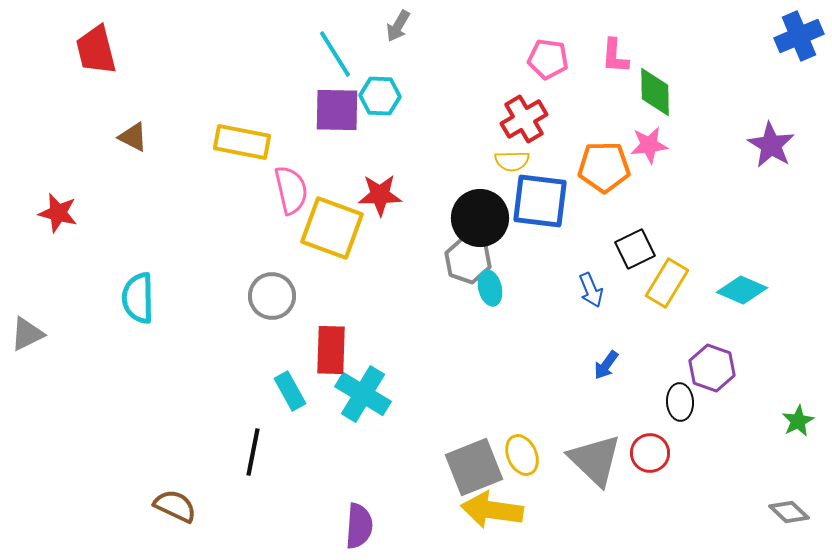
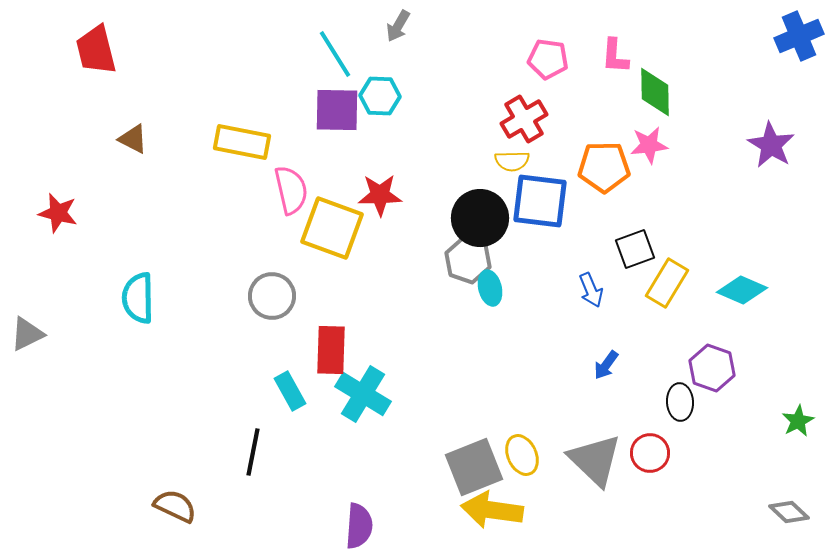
brown triangle at (133, 137): moved 2 px down
black square at (635, 249): rotated 6 degrees clockwise
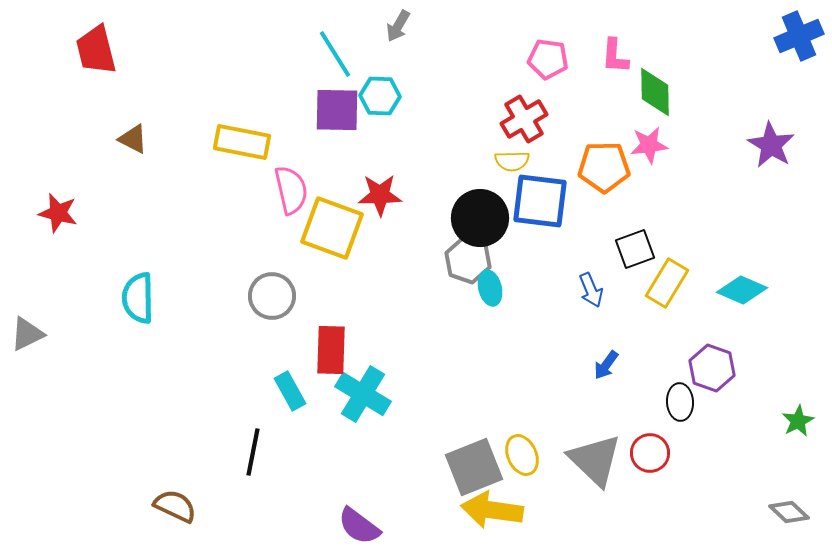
purple semicircle at (359, 526): rotated 123 degrees clockwise
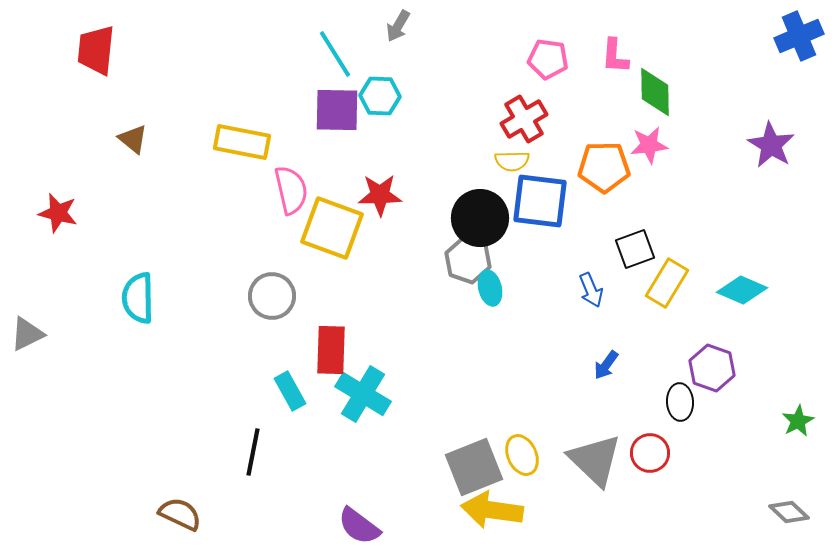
red trapezoid at (96, 50): rotated 20 degrees clockwise
brown triangle at (133, 139): rotated 12 degrees clockwise
brown semicircle at (175, 506): moved 5 px right, 8 px down
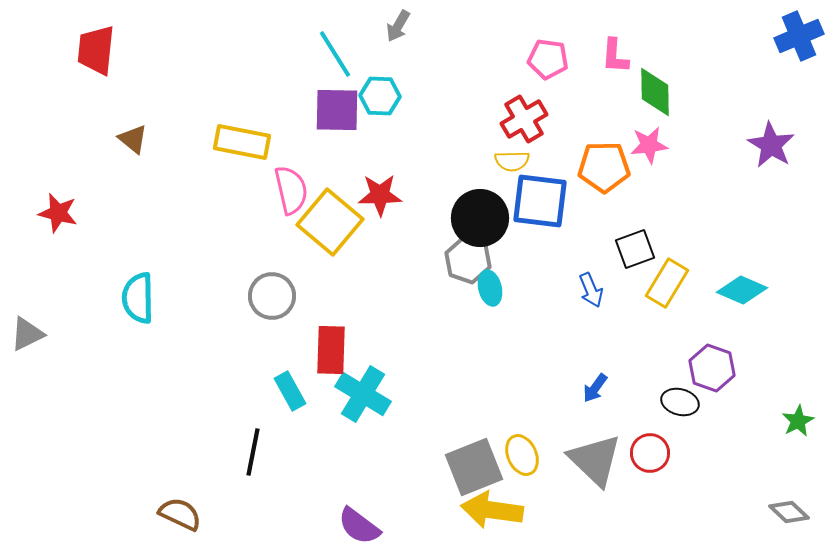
yellow square at (332, 228): moved 2 px left, 6 px up; rotated 20 degrees clockwise
blue arrow at (606, 365): moved 11 px left, 23 px down
black ellipse at (680, 402): rotated 72 degrees counterclockwise
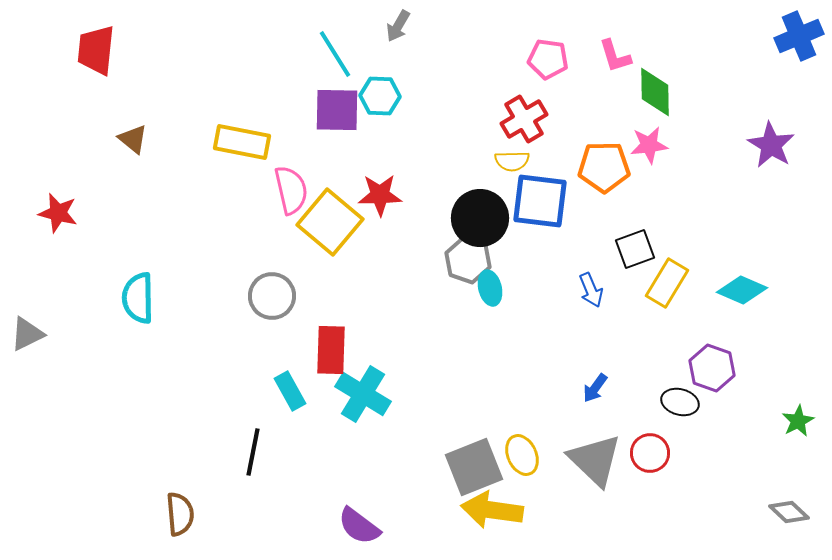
pink L-shape at (615, 56): rotated 21 degrees counterclockwise
brown semicircle at (180, 514): rotated 60 degrees clockwise
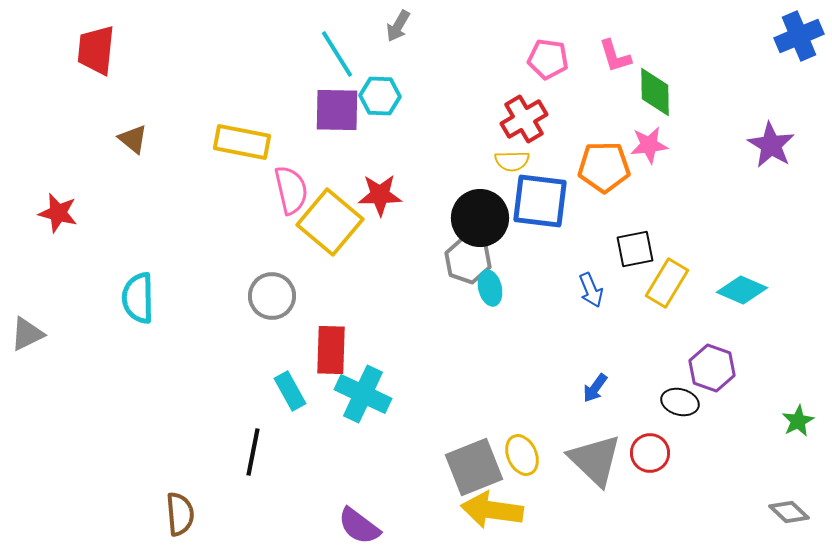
cyan line at (335, 54): moved 2 px right
black square at (635, 249): rotated 9 degrees clockwise
cyan cross at (363, 394): rotated 6 degrees counterclockwise
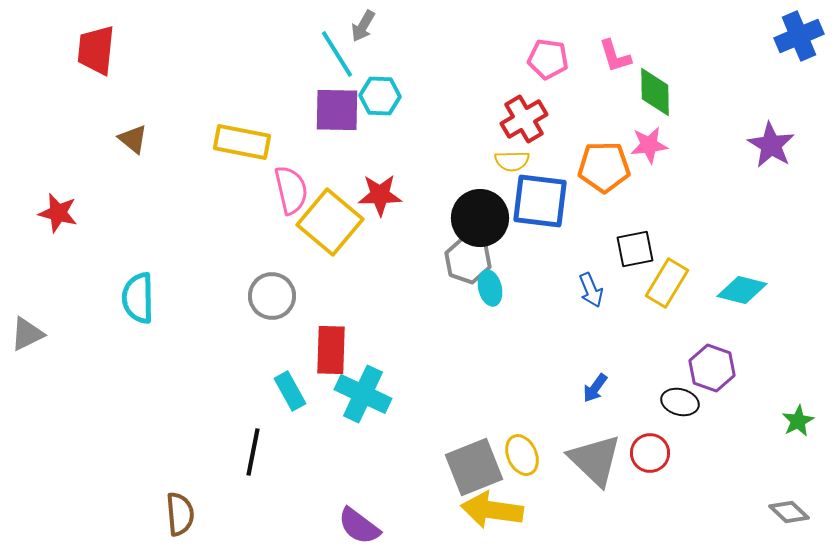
gray arrow at (398, 26): moved 35 px left
cyan diamond at (742, 290): rotated 9 degrees counterclockwise
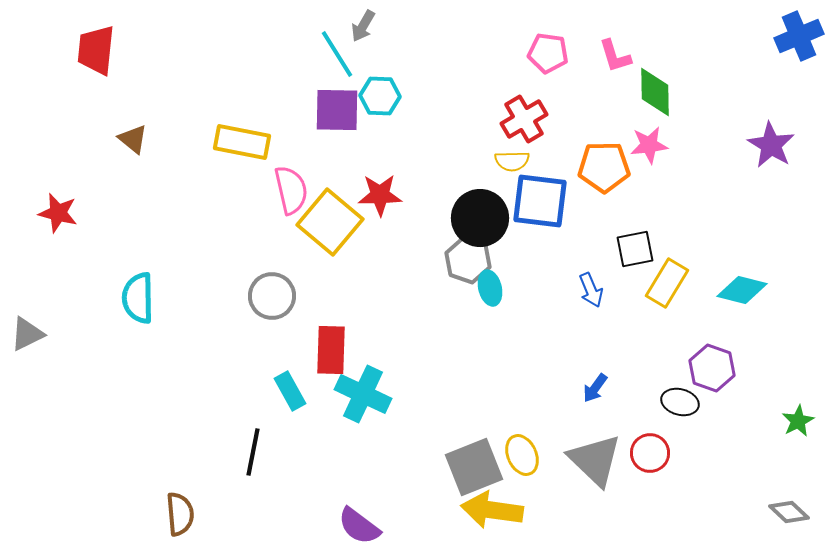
pink pentagon at (548, 59): moved 6 px up
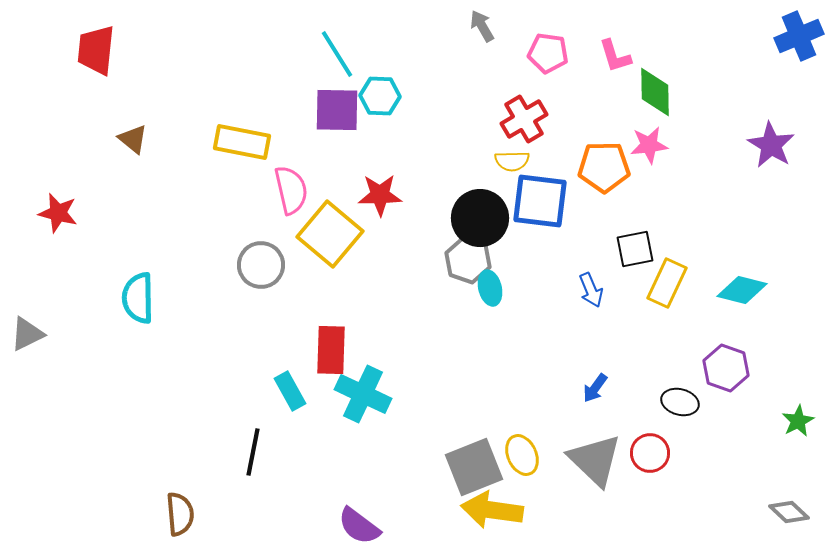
gray arrow at (363, 26): moved 119 px right; rotated 120 degrees clockwise
yellow square at (330, 222): moved 12 px down
yellow rectangle at (667, 283): rotated 6 degrees counterclockwise
gray circle at (272, 296): moved 11 px left, 31 px up
purple hexagon at (712, 368): moved 14 px right
